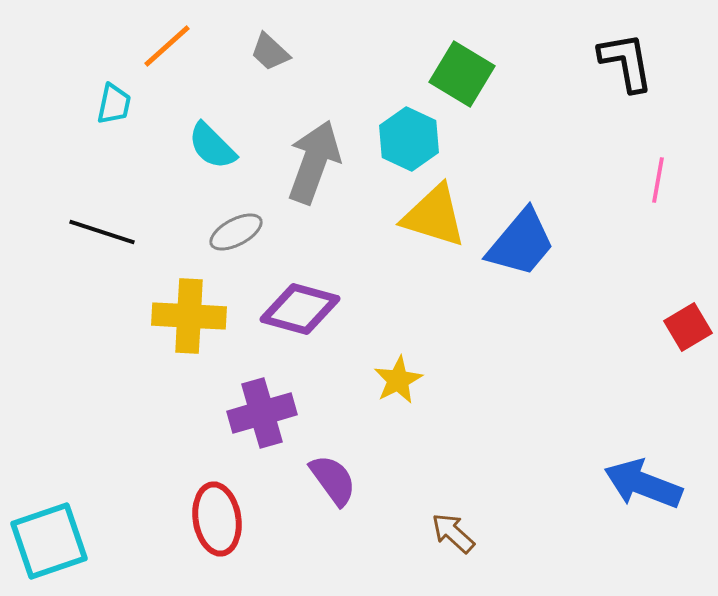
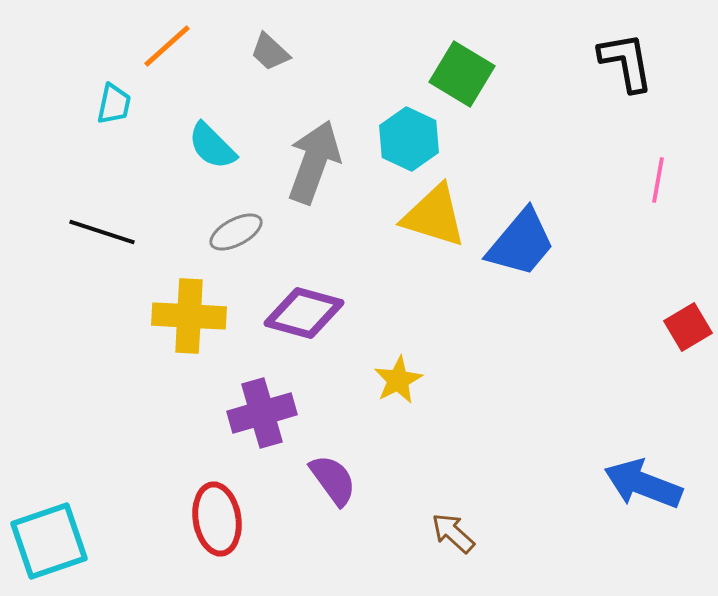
purple diamond: moved 4 px right, 4 px down
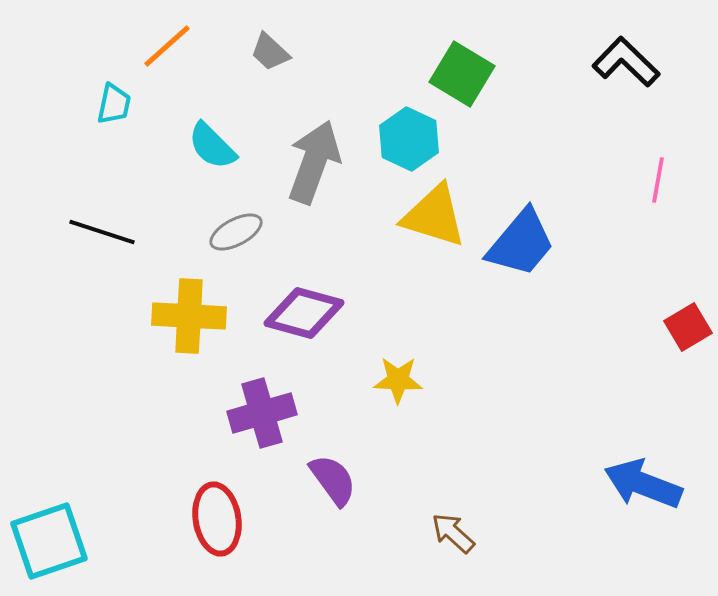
black L-shape: rotated 36 degrees counterclockwise
yellow star: rotated 30 degrees clockwise
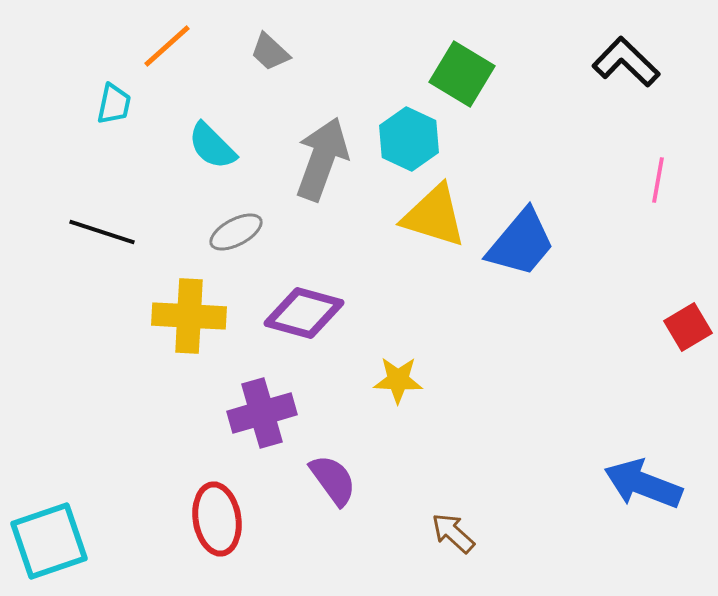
gray arrow: moved 8 px right, 3 px up
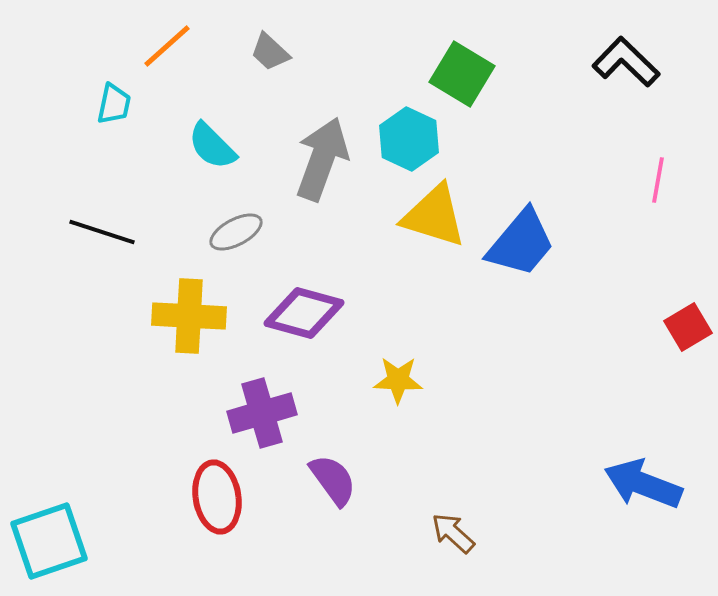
red ellipse: moved 22 px up
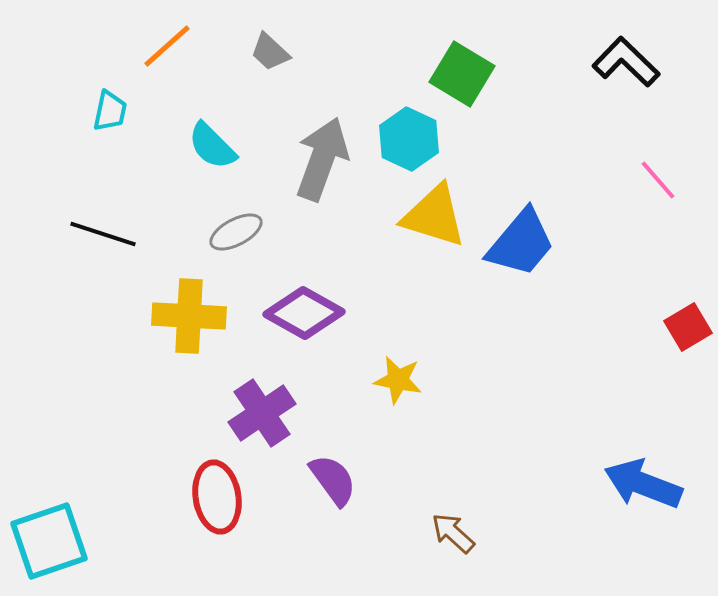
cyan trapezoid: moved 4 px left, 7 px down
pink line: rotated 51 degrees counterclockwise
black line: moved 1 px right, 2 px down
purple diamond: rotated 14 degrees clockwise
yellow star: rotated 9 degrees clockwise
purple cross: rotated 18 degrees counterclockwise
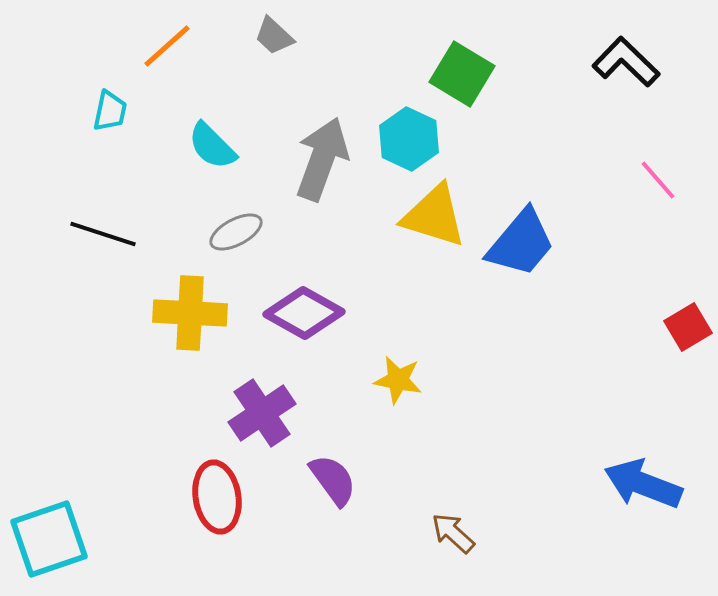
gray trapezoid: moved 4 px right, 16 px up
yellow cross: moved 1 px right, 3 px up
cyan square: moved 2 px up
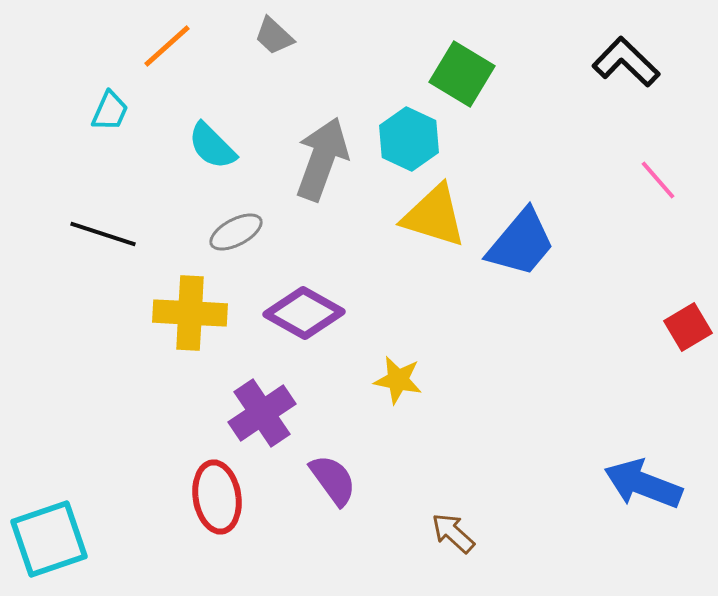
cyan trapezoid: rotated 12 degrees clockwise
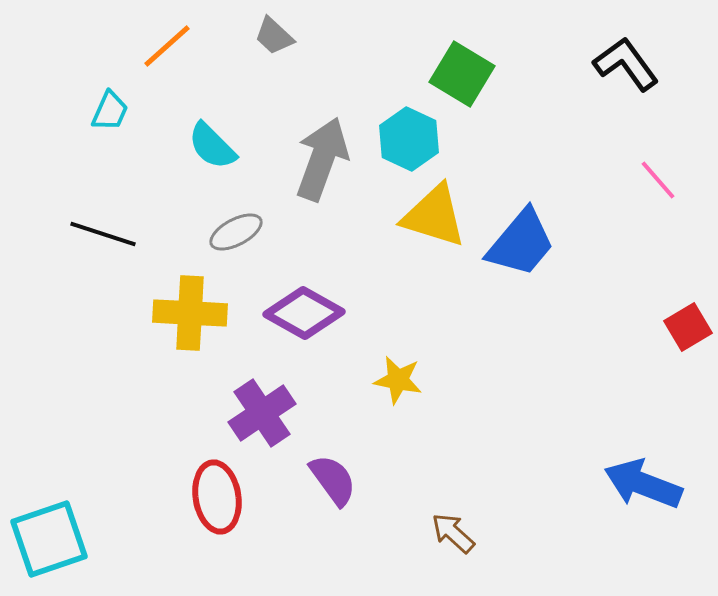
black L-shape: moved 2 px down; rotated 10 degrees clockwise
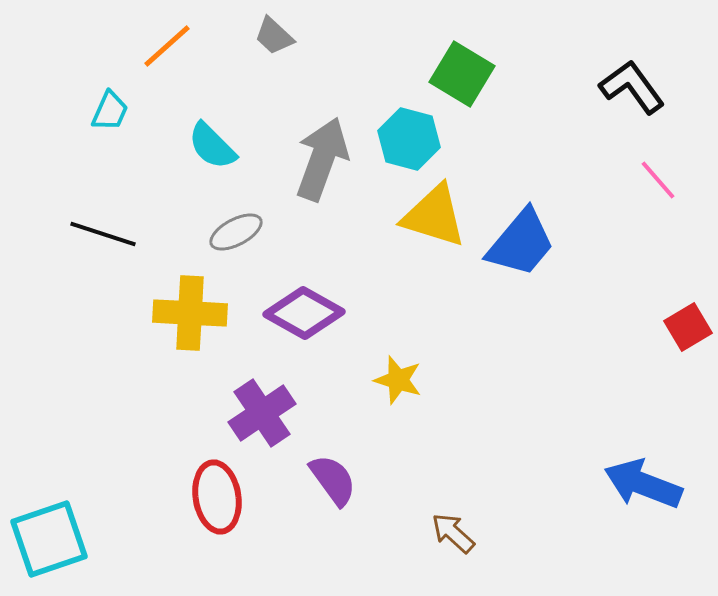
black L-shape: moved 6 px right, 23 px down
cyan hexagon: rotated 10 degrees counterclockwise
yellow star: rotated 6 degrees clockwise
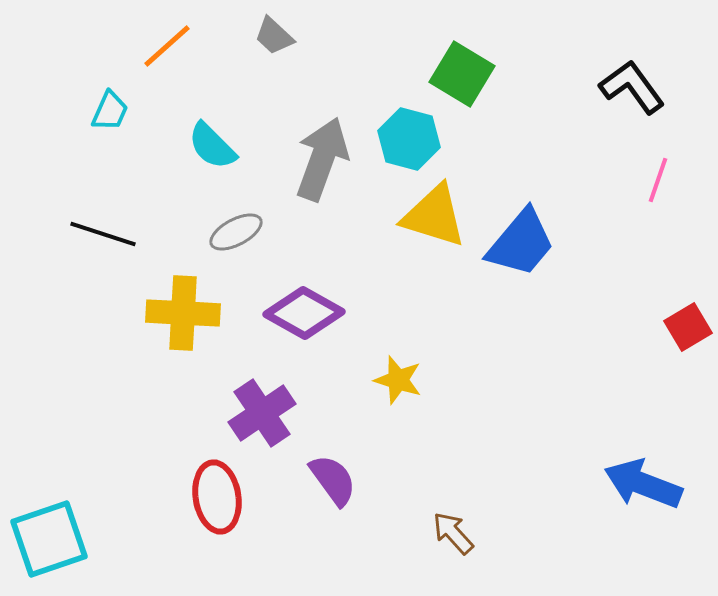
pink line: rotated 60 degrees clockwise
yellow cross: moved 7 px left
brown arrow: rotated 6 degrees clockwise
